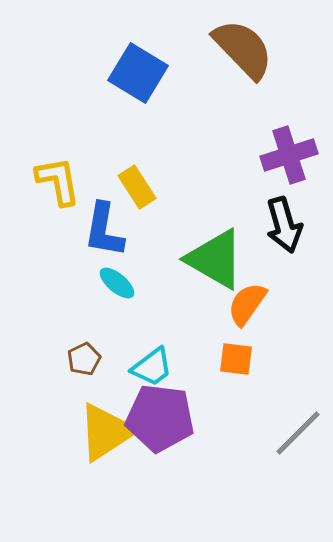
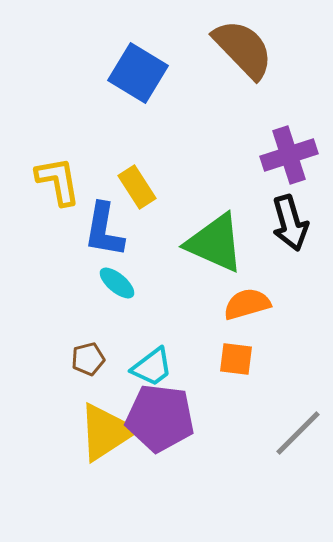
black arrow: moved 6 px right, 2 px up
green triangle: moved 16 px up; rotated 6 degrees counterclockwise
orange semicircle: rotated 39 degrees clockwise
brown pentagon: moved 4 px right; rotated 12 degrees clockwise
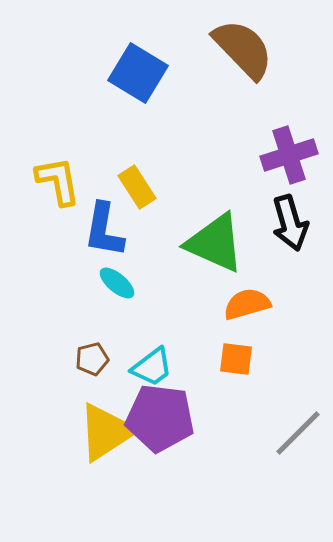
brown pentagon: moved 4 px right
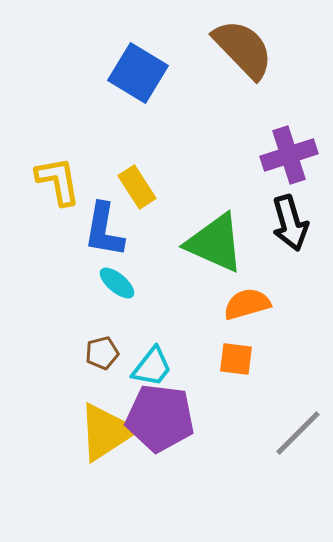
brown pentagon: moved 10 px right, 6 px up
cyan trapezoid: rotated 15 degrees counterclockwise
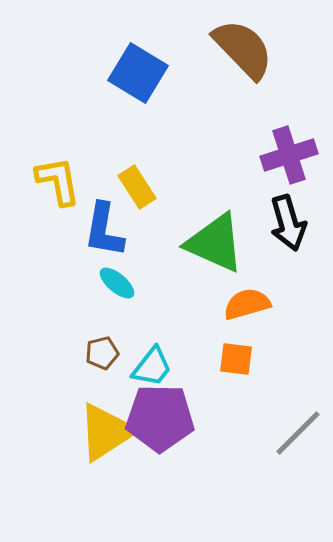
black arrow: moved 2 px left
purple pentagon: rotated 6 degrees counterclockwise
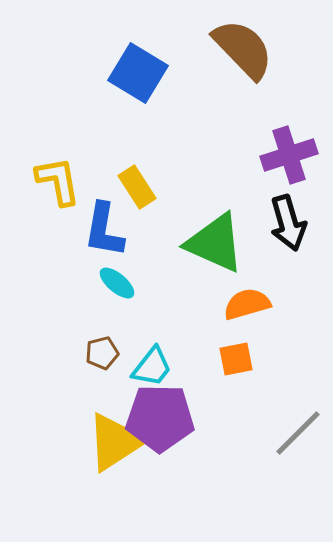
orange square: rotated 18 degrees counterclockwise
yellow triangle: moved 9 px right, 10 px down
